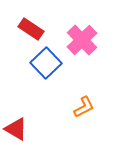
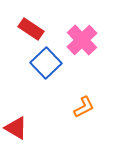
red triangle: moved 1 px up
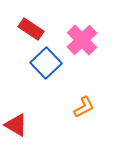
red triangle: moved 3 px up
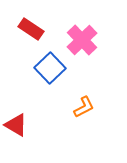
blue square: moved 4 px right, 5 px down
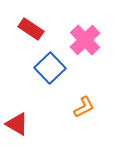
pink cross: moved 3 px right
red triangle: moved 1 px right, 1 px up
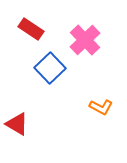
orange L-shape: moved 17 px right; rotated 55 degrees clockwise
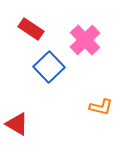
blue square: moved 1 px left, 1 px up
orange L-shape: rotated 15 degrees counterclockwise
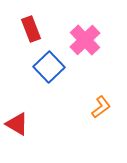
red rectangle: rotated 35 degrees clockwise
orange L-shape: rotated 50 degrees counterclockwise
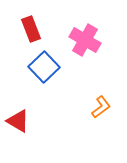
pink cross: rotated 16 degrees counterclockwise
blue square: moved 5 px left
red triangle: moved 1 px right, 3 px up
